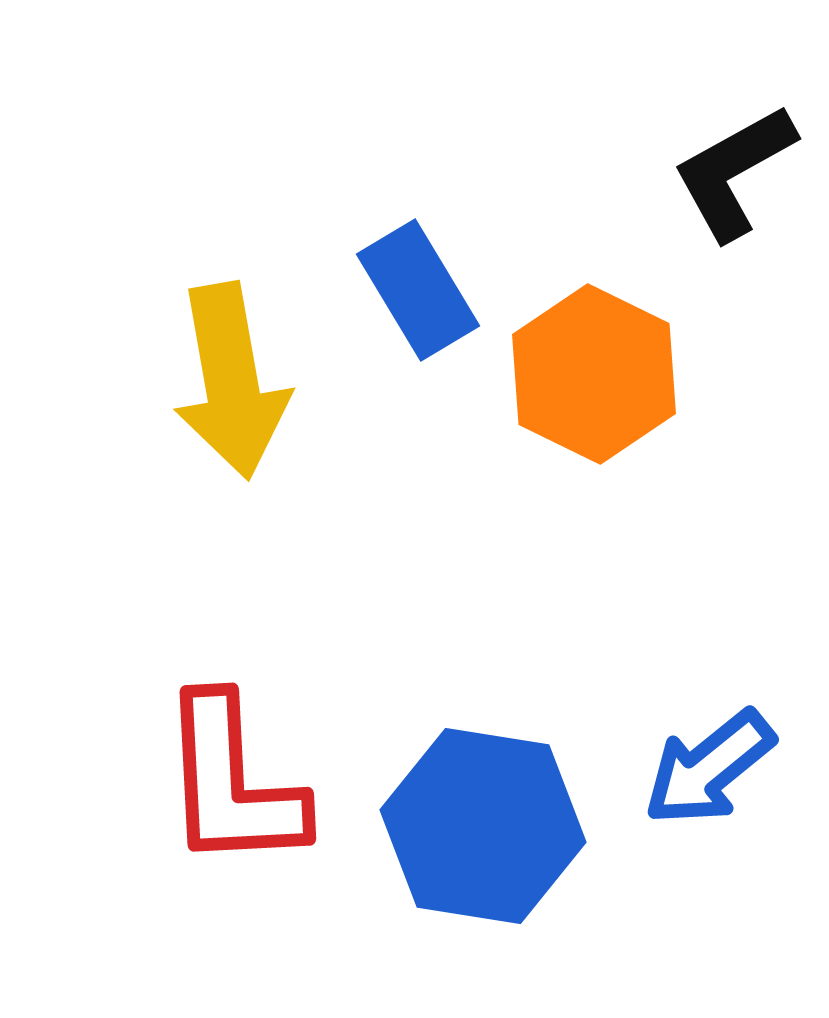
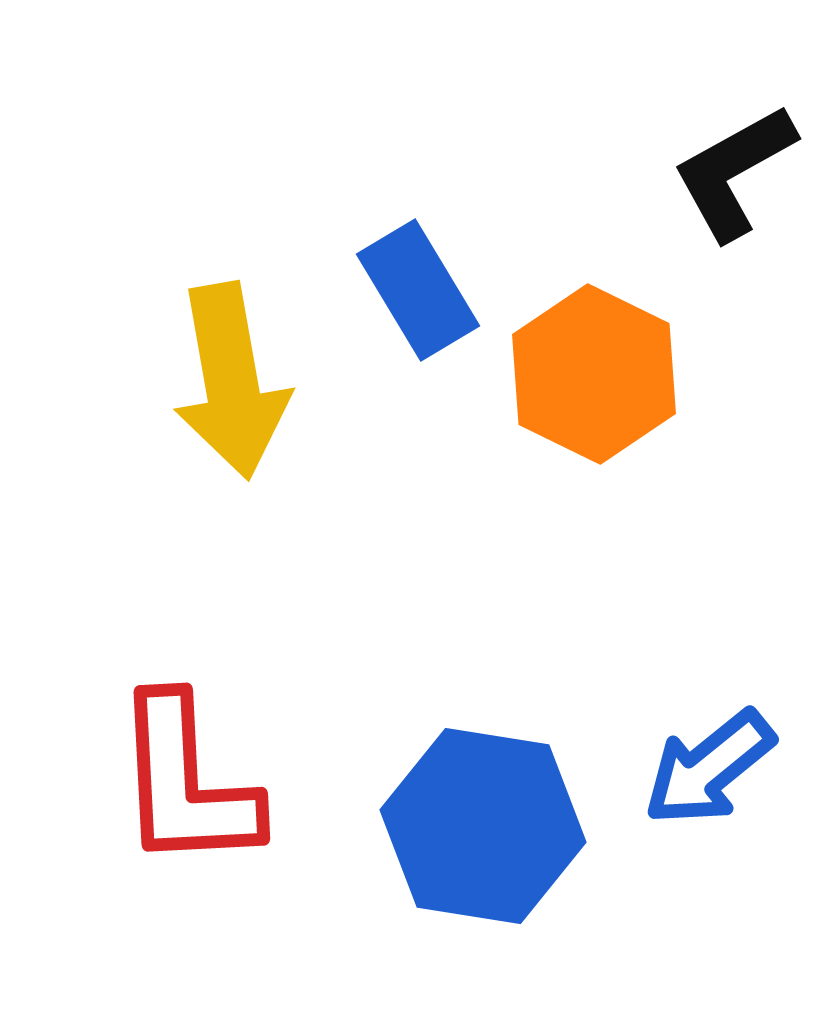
red L-shape: moved 46 px left
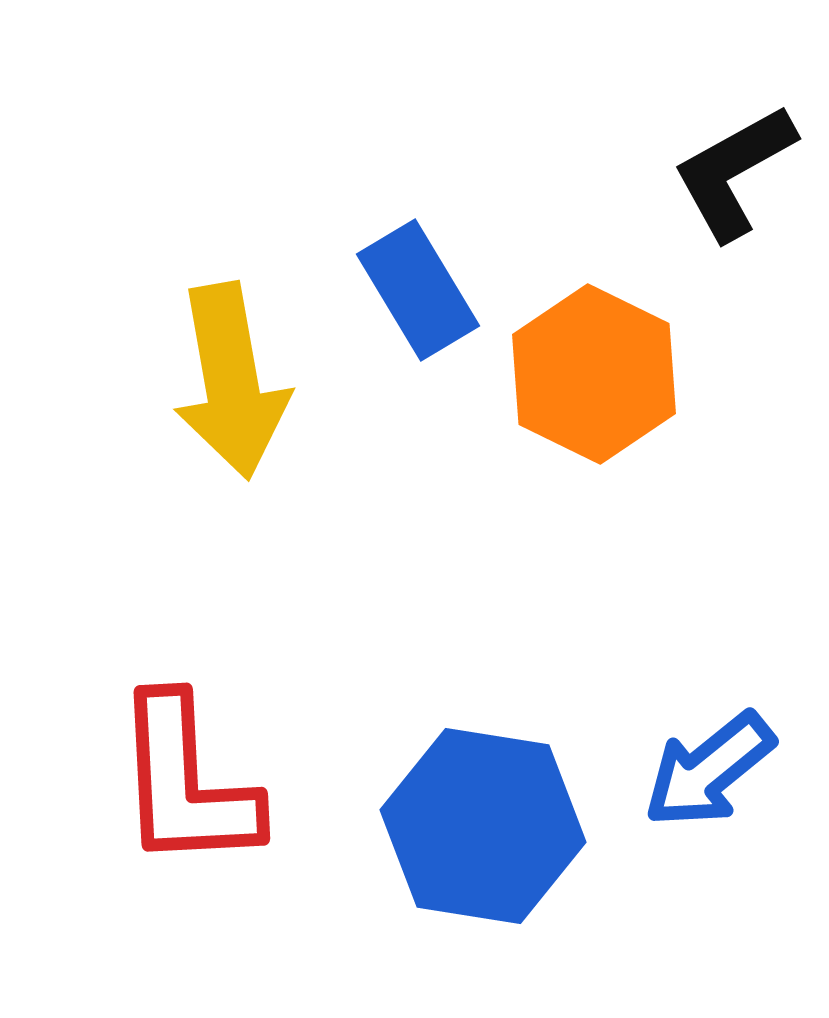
blue arrow: moved 2 px down
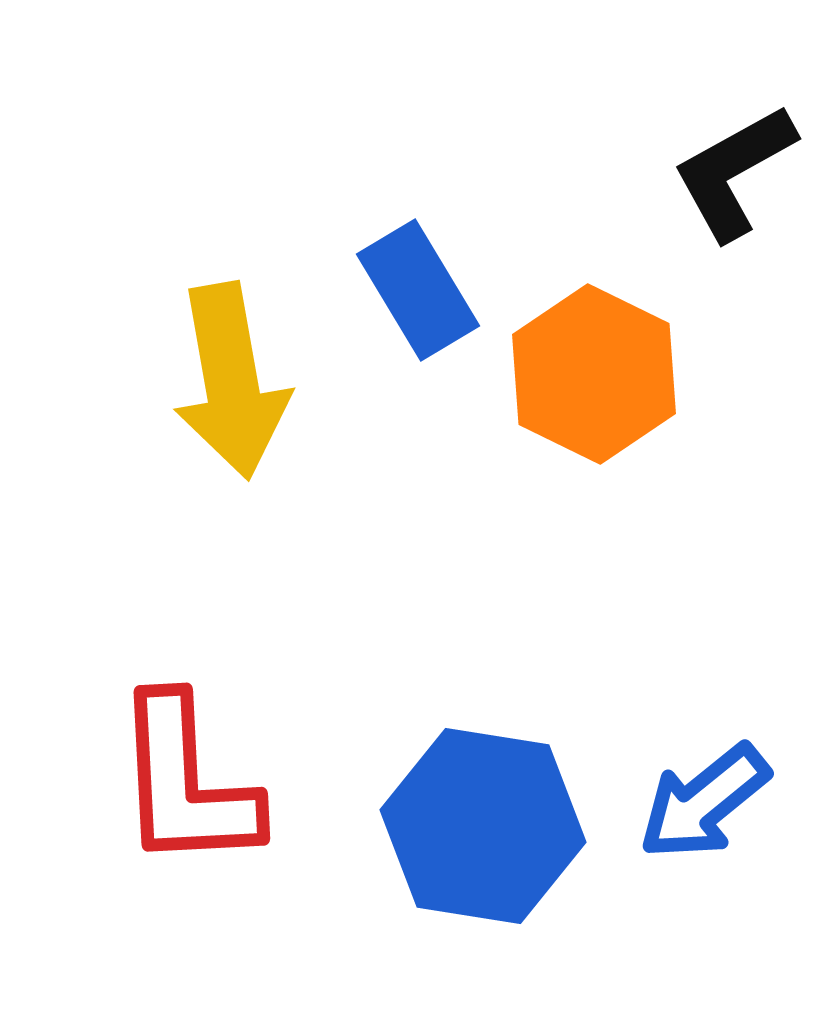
blue arrow: moved 5 px left, 32 px down
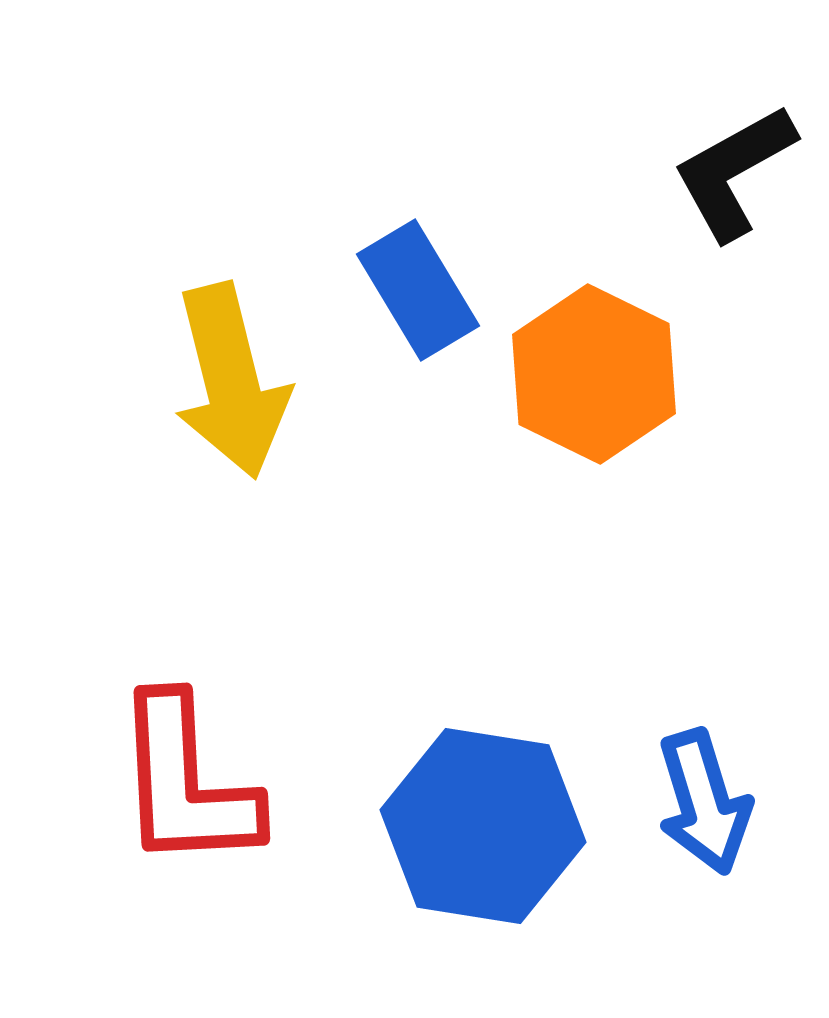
yellow arrow: rotated 4 degrees counterclockwise
blue arrow: rotated 68 degrees counterclockwise
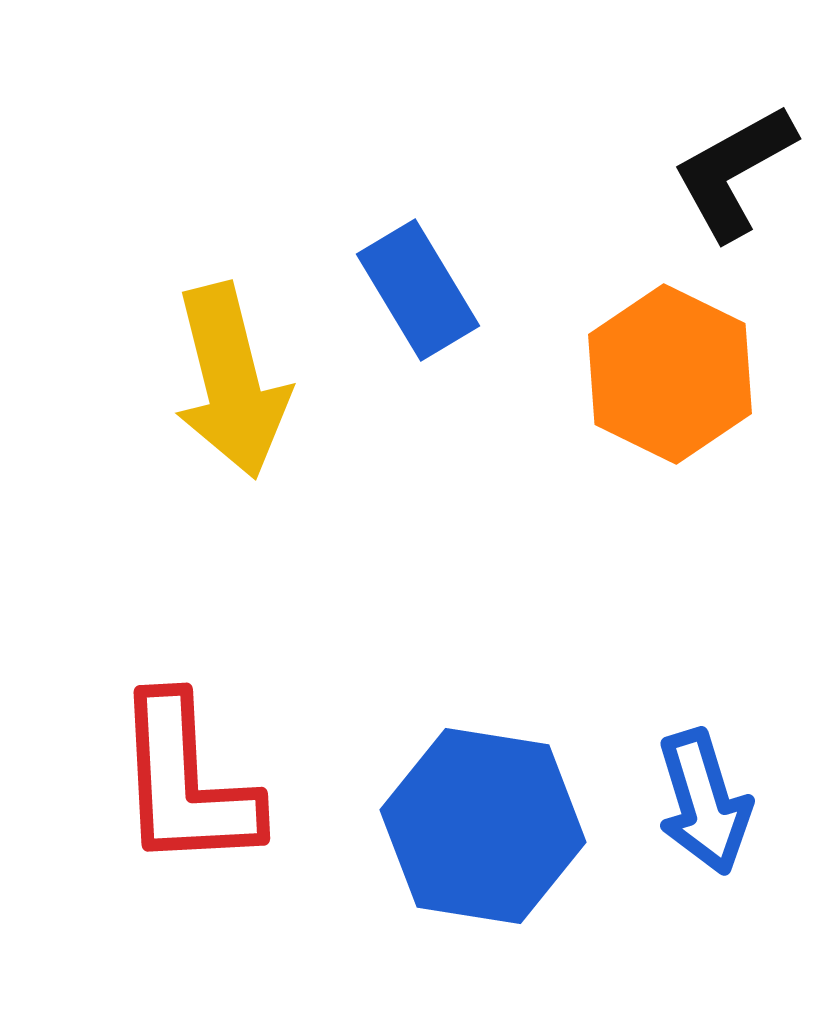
orange hexagon: moved 76 px right
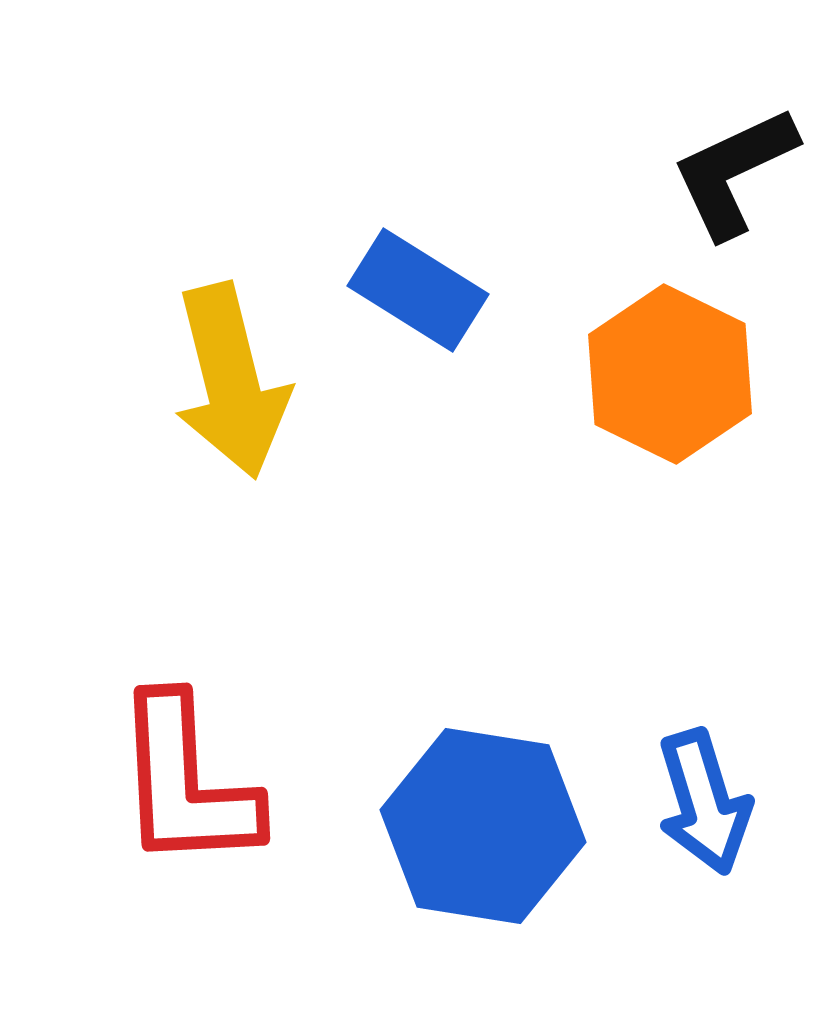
black L-shape: rotated 4 degrees clockwise
blue rectangle: rotated 27 degrees counterclockwise
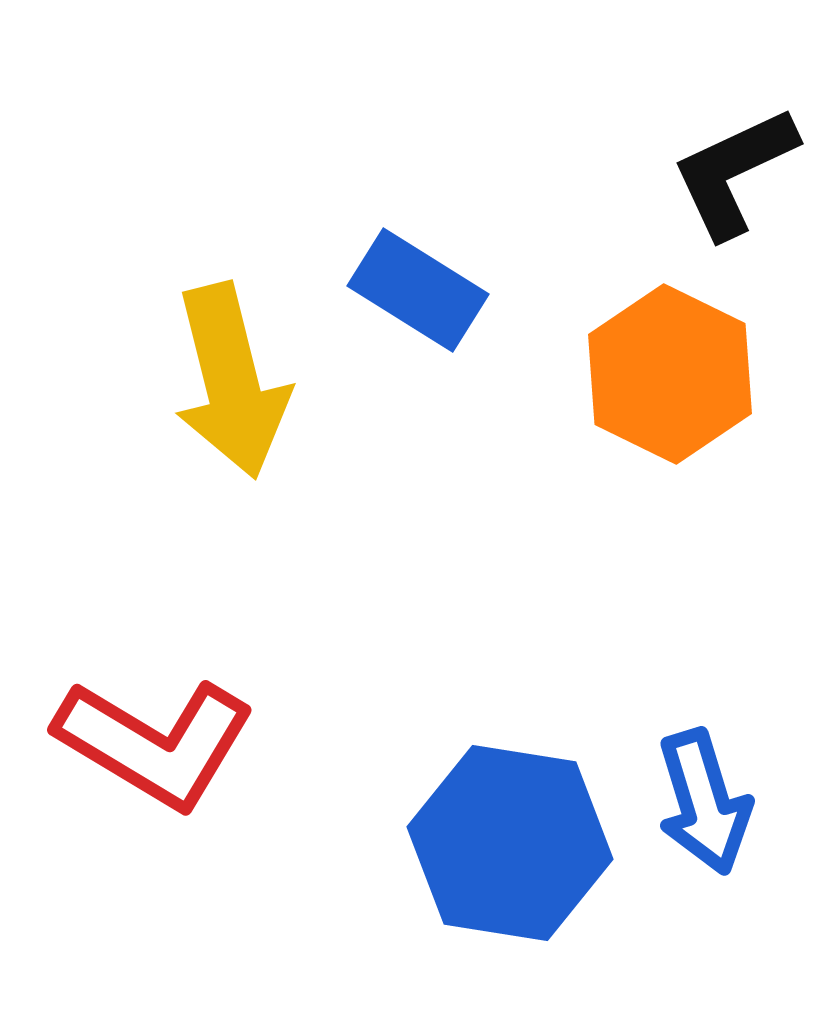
red L-shape: moved 31 px left, 40 px up; rotated 56 degrees counterclockwise
blue hexagon: moved 27 px right, 17 px down
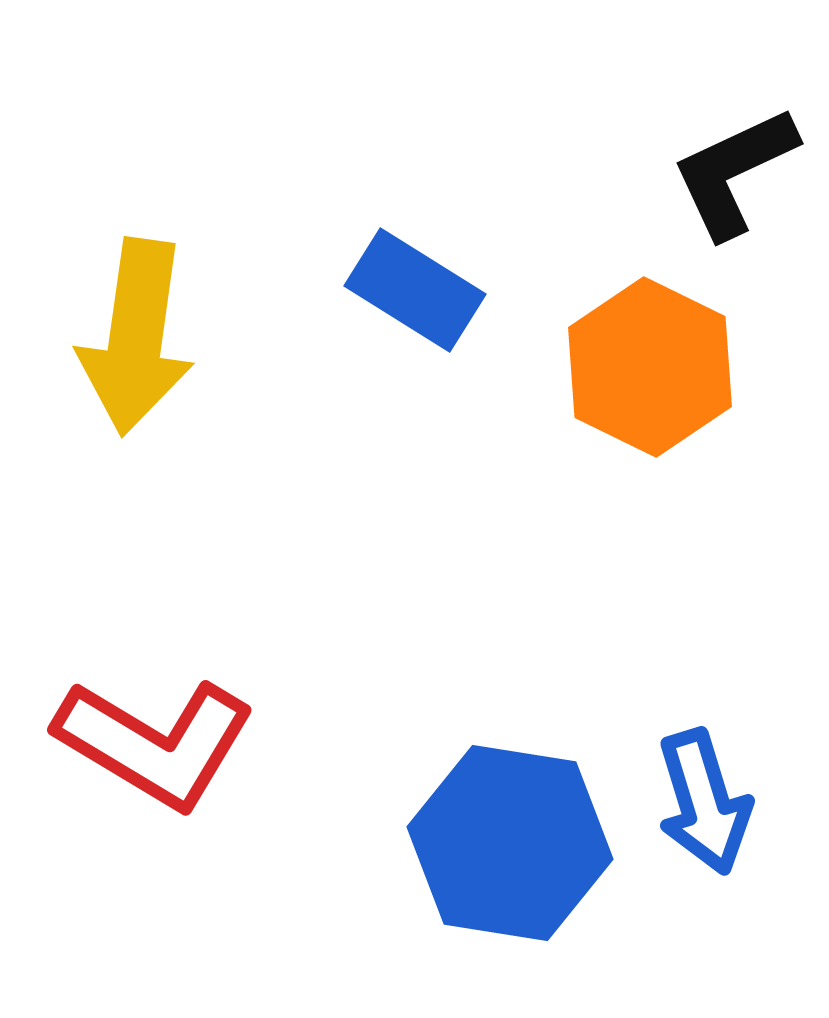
blue rectangle: moved 3 px left
orange hexagon: moved 20 px left, 7 px up
yellow arrow: moved 95 px left, 44 px up; rotated 22 degrees clockwise
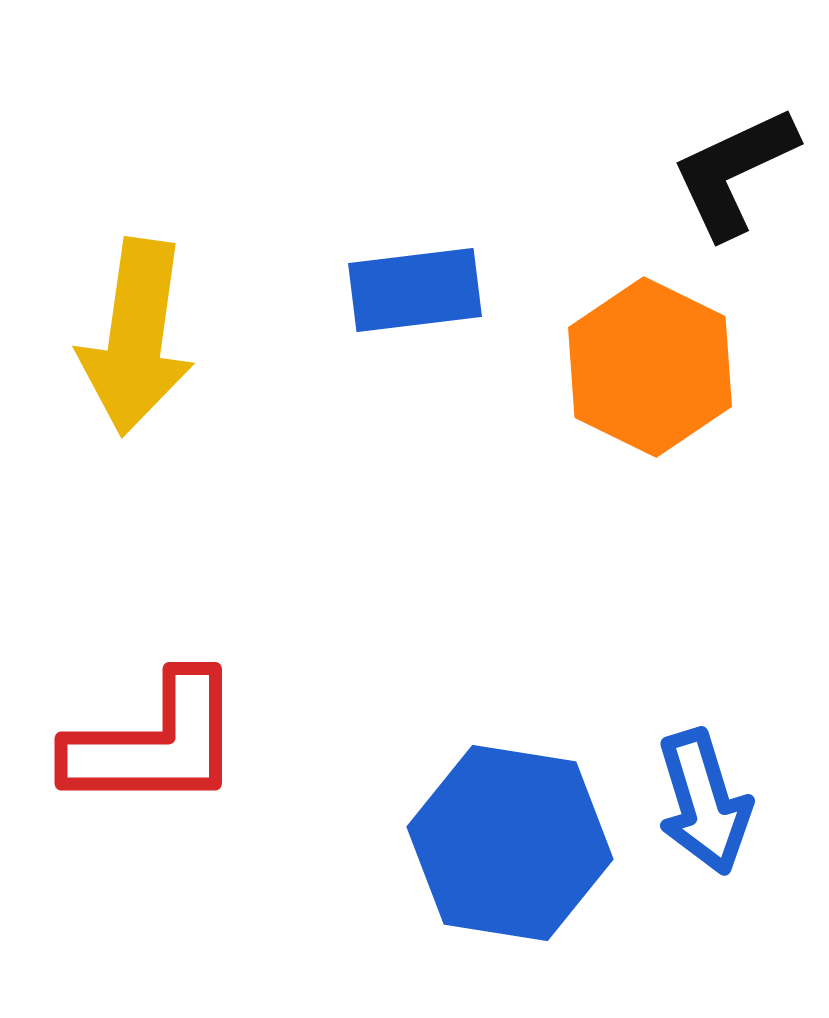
blue rectangle: rotated 39 degrees counterclockwise
red L-shape: rotated 31 degrees counterclockwise
